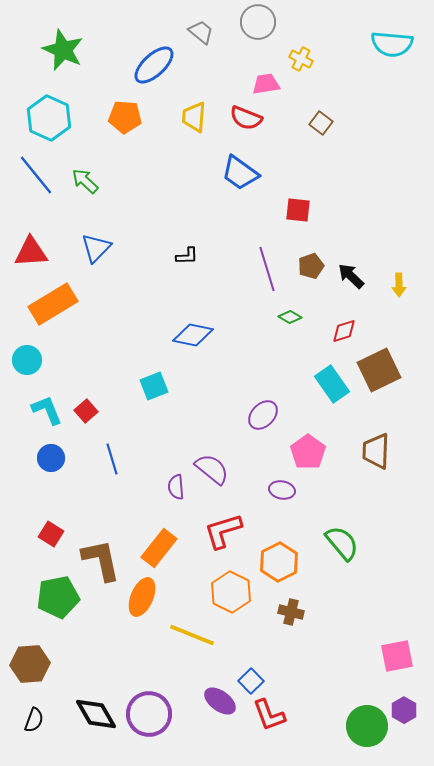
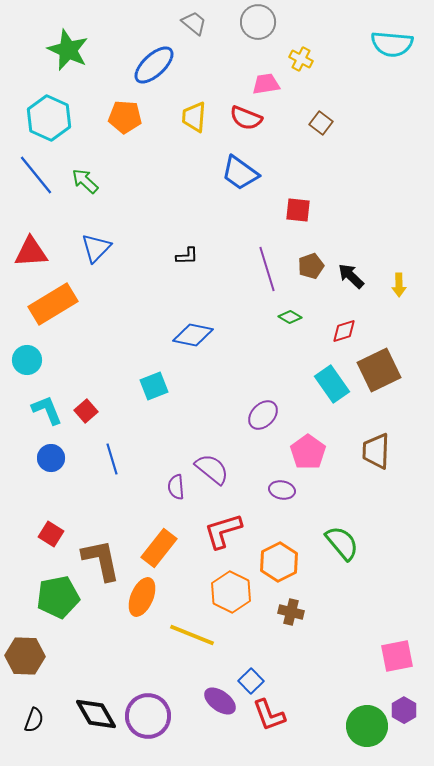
gray trapezoid at (201, 32): moved 7 px left, 9 px up
green star at (63, 50): moved 5 px right
brown hexagon at (30, 664): moved 5 px left, 8 px up; rotated 6 degrees clockwise
purple circle at (149, 714): moved 1 px left, 2 px down
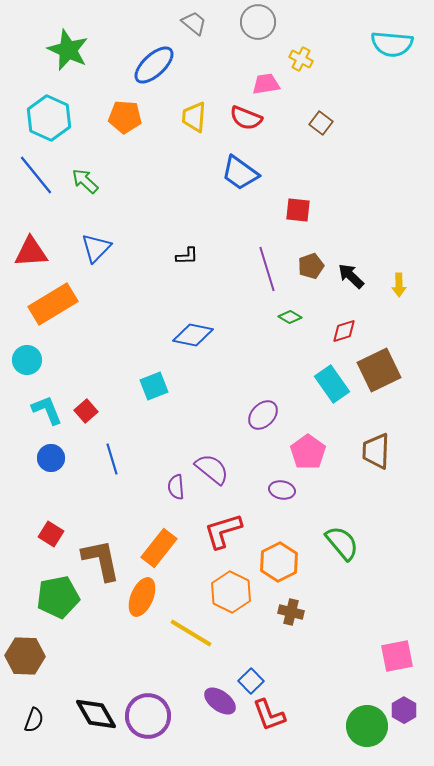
yellow line at (192, 635): moved 1 px left, 2 px up; rotated 9 degrees clockwise
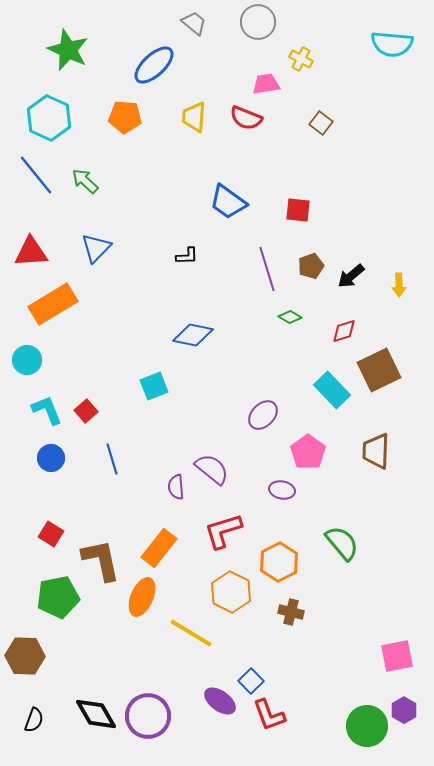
blue trapezoid at (240, 173): moved 12 px left, 29 px down
black arrow at (351, 276): rotated 84 degrees counterclockwise
cyan rectangle at (332, 384): moved 6 px down; rotated 9 degrees counterclockwise
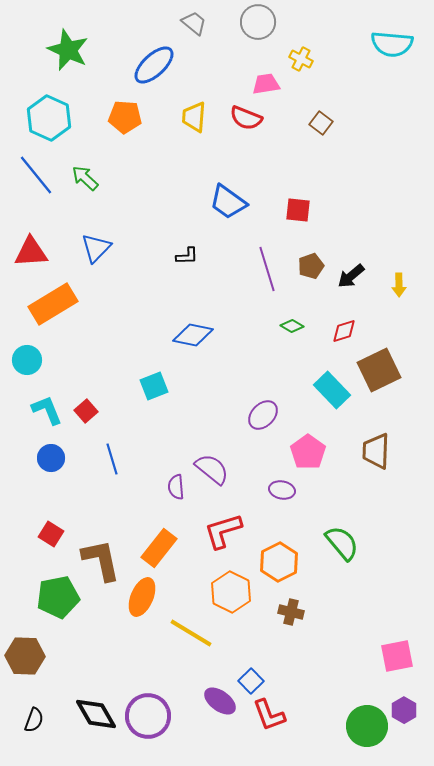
green arrow at (85, 181): moved 3 px up
green diamond at (290, 317): moved 2 px right, 9 px down
